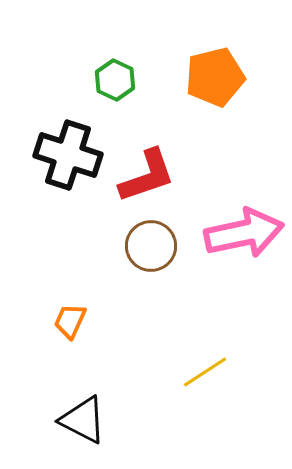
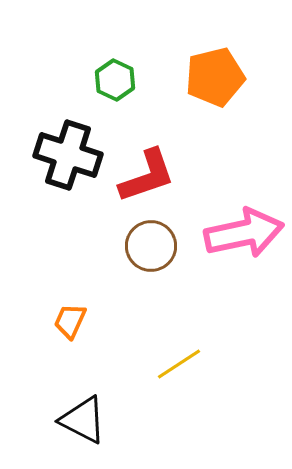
yellow line: moved 26 px left, 8 px up
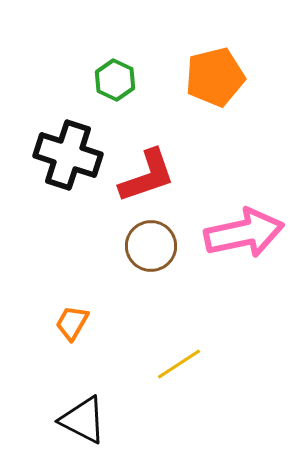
orange trapezoid: moved 2 px right, 2 px down; rotated 6 degrees clockwise
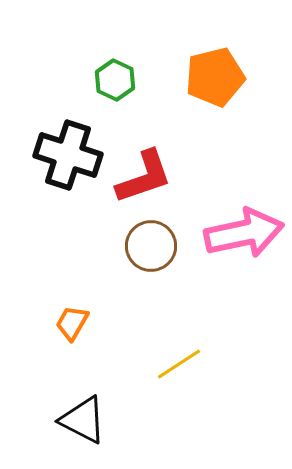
red L-shape: moved 3 px left, 1 px down
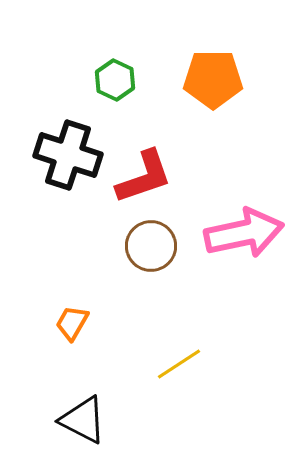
orange pentagon: moved 2 px left, 2 px down; rotated 14 degrees clockwise
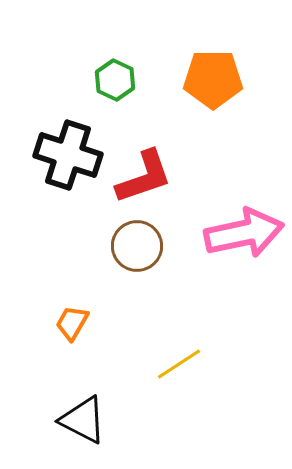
brown circle: moved 14 px left
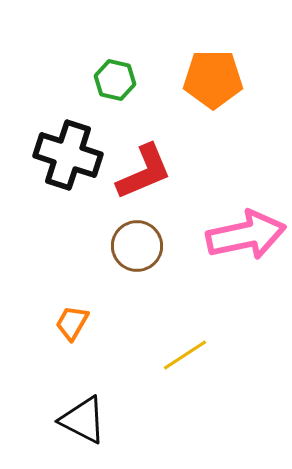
green hexagon: rotated 12 degrees counterclockwise
red L-shape: moved 5 px up; rotated 4 degrees counterclockwise
pink arrow: moved 2 px right, 2 px down
yellow line: moved 6 px right, 9 px up
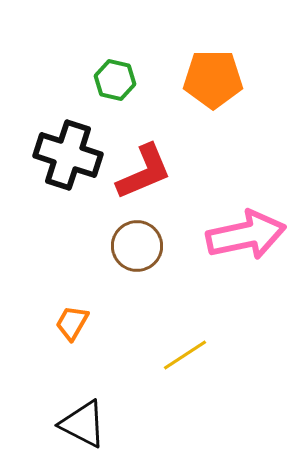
black triangle: moved 4 px down
